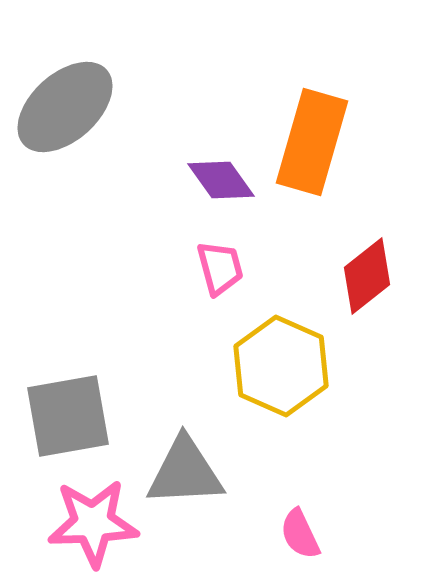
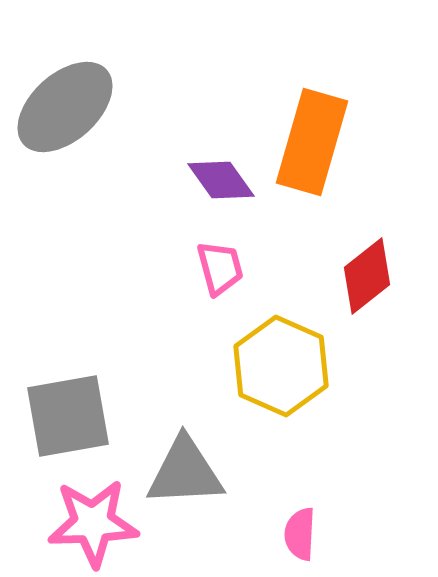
pink semicircle: rotated 28 degrees clockwise
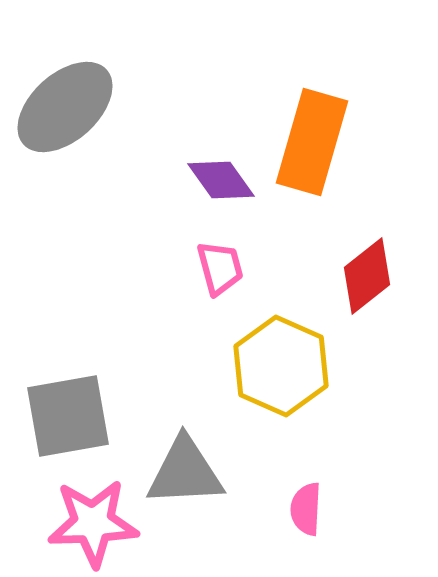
pink semicircle: moved 6 px right, 25 px up
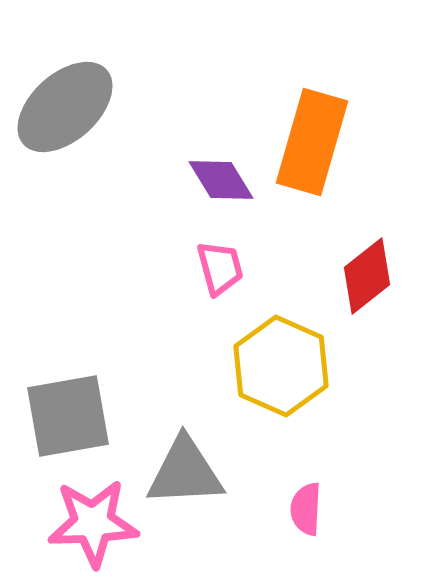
purple diamond: rotated 4 degrees clockwise
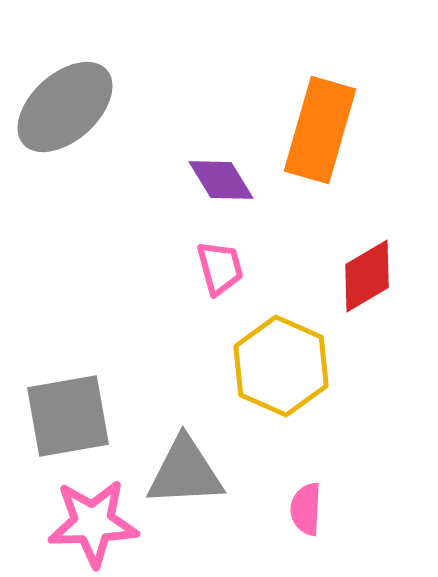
orange rectangle: moved 8 px right, 12 px up
red diamond: rotated 8 degrees clockwise
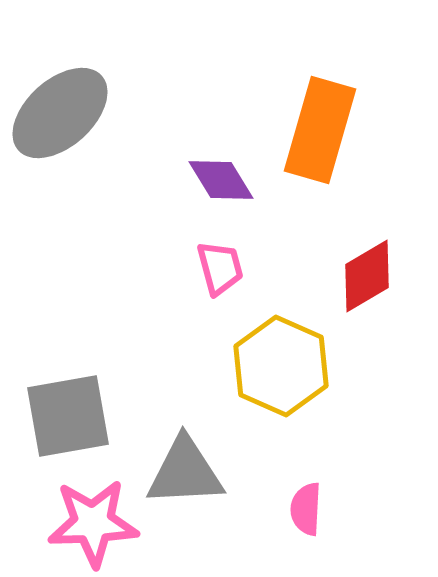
gray ellipse: moved 5 px left, 6 px down
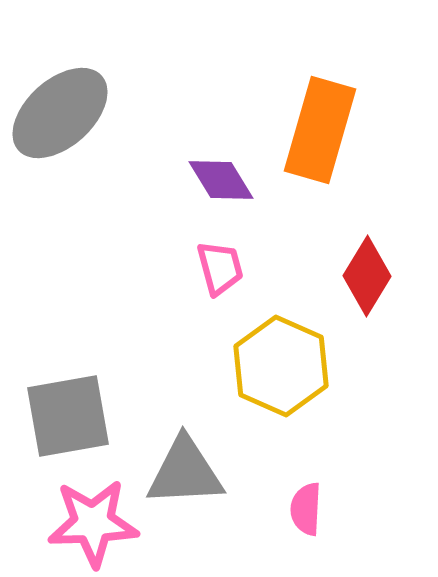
red diamond: rotated 28 degrees counterclockwise
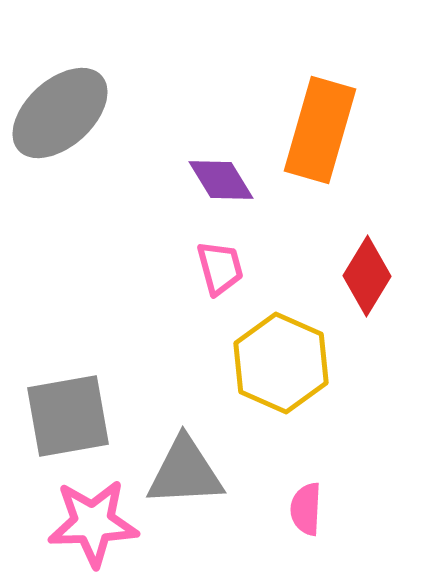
yellow hexagon: moved 3 px up
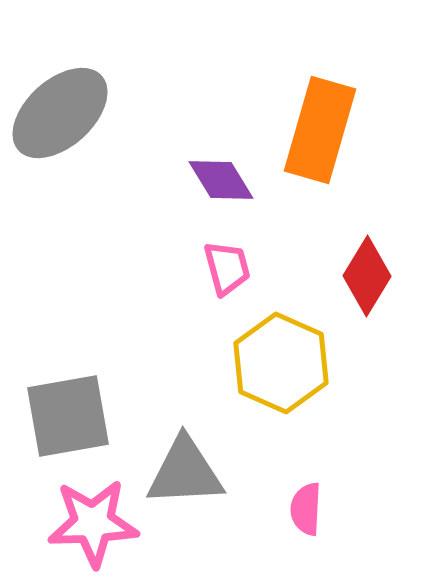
pink trapezoid: moved 7 px right
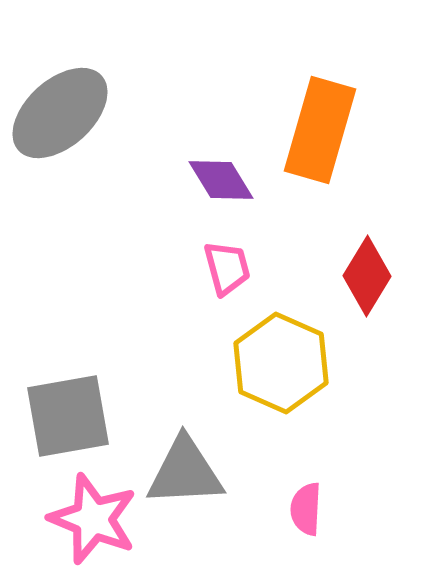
pink star: moved 4 px up; rotated 24 degrees clockwise
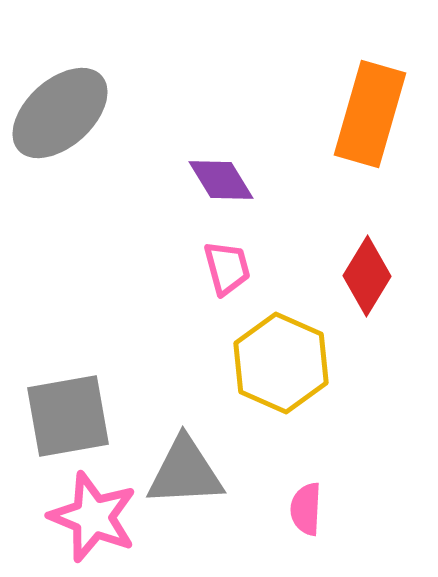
orange rectangle: moved 50 px right, 16 px up
pink star: moved 2 px up
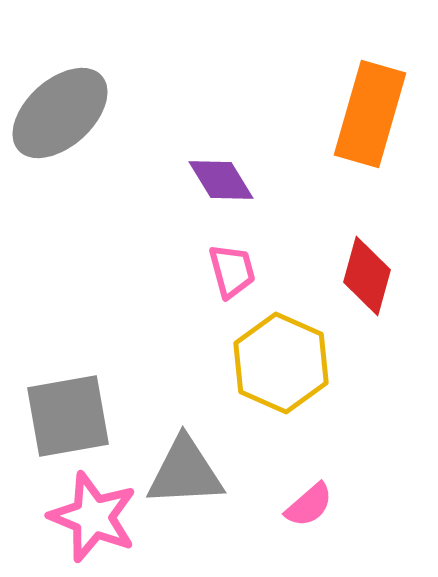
pink trapezoid: moved 5 px right, 3 px down
red diamond: rotated 16 degrees counterclockwise
pink semicircle: moved 3 px right, 4 px up; rotated 134 degrees counterclockwise
